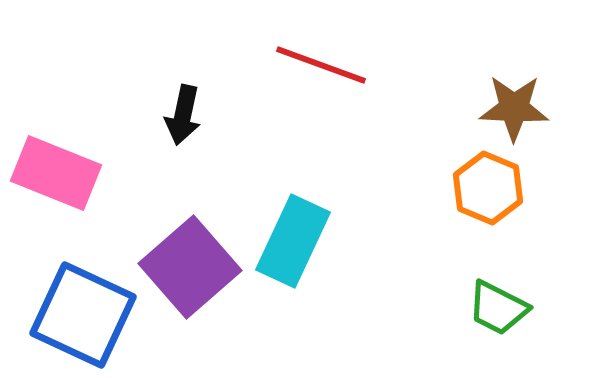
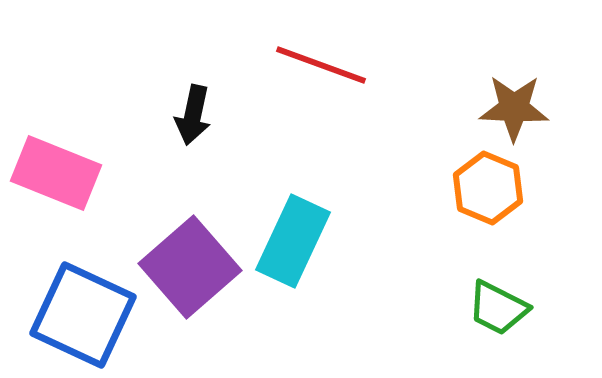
black arrow: moved 10 px right
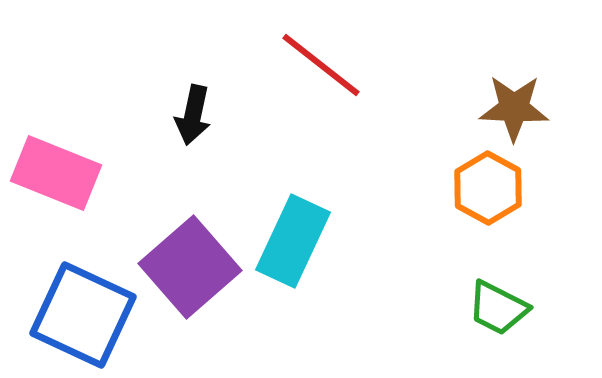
red line: rotated 18 degrees clockwise
orange hexagon: rotated 6 degrees clockwise
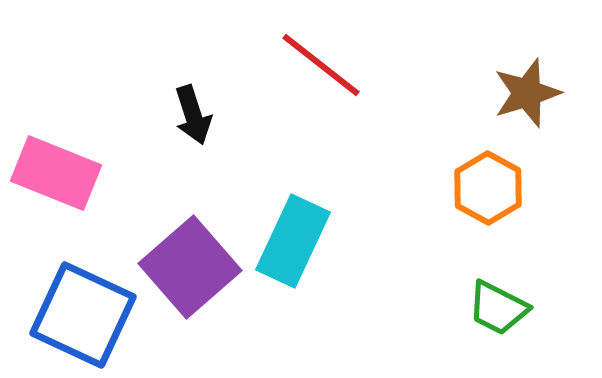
brown star: moved 13 px right, 15 px up; rotated 20 degrees counterclockwise
black arrow: rotated 30 degrees counterclockwise
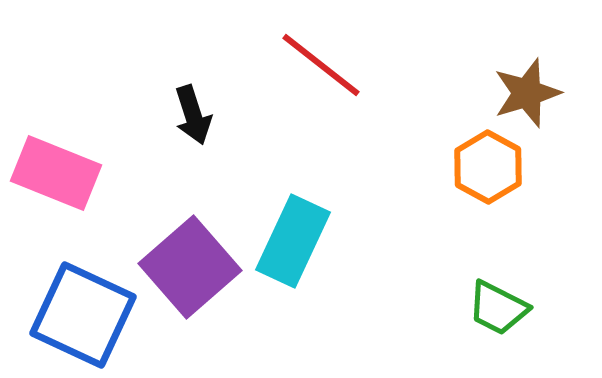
orange hexagon: moved 21 px up
